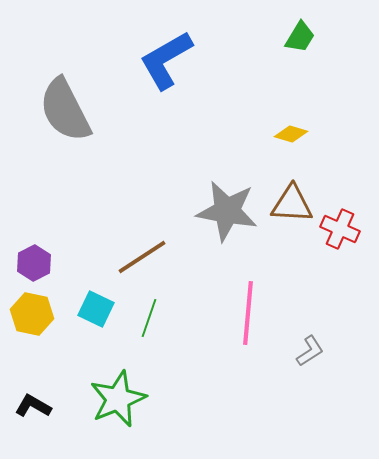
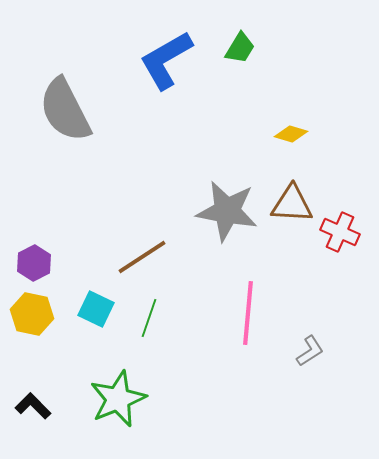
green trapezoid: moved 60 px left, 11 px down
red cross: moved 3 px down
black L-shape: rotated 15 degrees clockwise
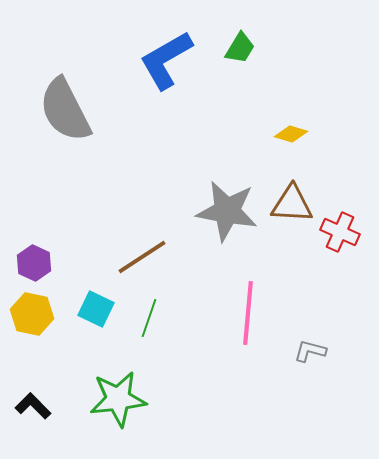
purple hexagon: rotated 8 degrees counterclockwise
gray L-shape: rotated 132 degrees counterclockwise
green star: rotated 16 degrees clockwise
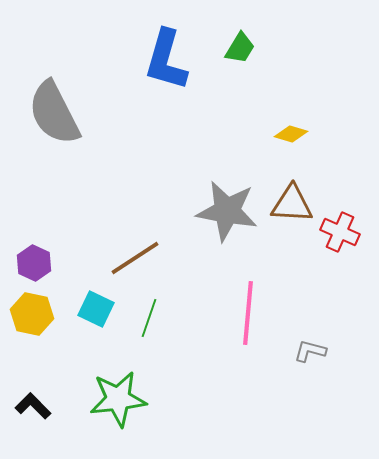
blue L-shape: rotated 44 degrees counterclockwise
gray semicircle: moved 11 px left, 3 px down
brown line: moved 7 px left, 1 px down
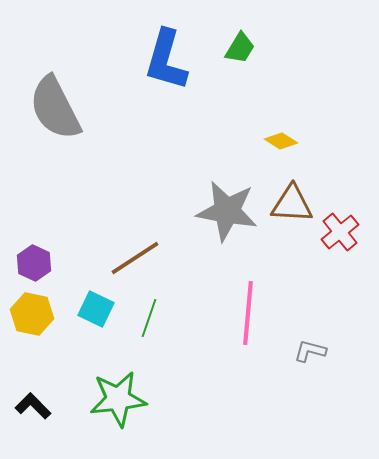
gray semicircle: moved 1 px right, 5 px up
yellow diamond: moved 10 px left, 7 px down; rotated 16 degrees clockwise
red cross: rotated 27 degrees clockwise
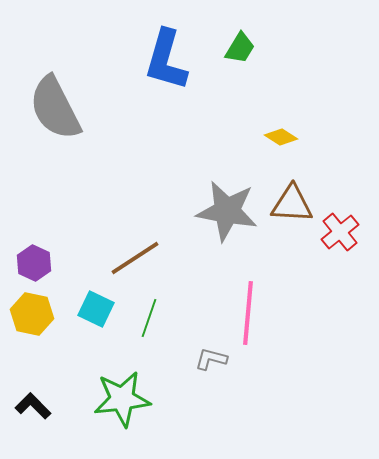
yellow diamond: moved 4 px up
gray L-shape: moved 99 px left, 8 px down
green star: moved 4 px right
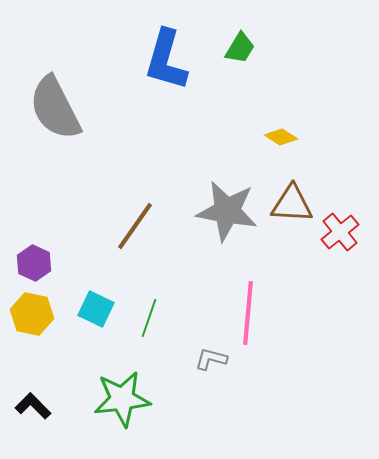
brown line: moved 32 px up; rotated 22 degrees counterclockwise
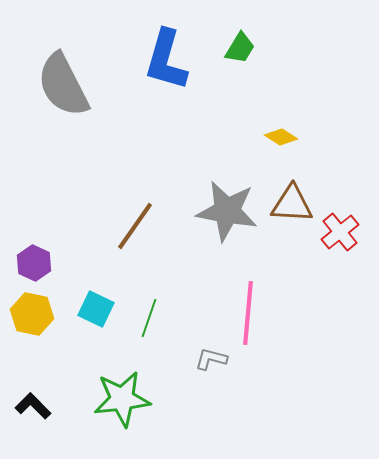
gray semicircle: moved 8 px right, 23 px up
